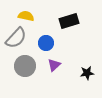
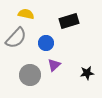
yellow semicircle: moved 2 px up
gray circle: moved 5 px right, 9 px down
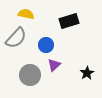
blue circle: moved 2 px down
black star: rotated 24 degrees counterclockwise
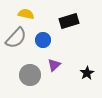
blue circle: moved 3 px left, 5 px up
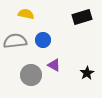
black rectangle: moved 13 px right, 4 px up
gray semicircle: moved 1 px left, 3 px down; rotated 140 degrees counterclockwise
purple triangle: rotated 48 degrees counterclockwise
gray circle: moved 1 px right
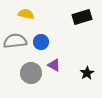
blue circle: moved 2 px left, 2 px down
gray circle: moved 2 px up
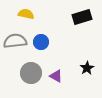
purple triangle: moved 2 px right, 11 px down
black star: moved 5 px up
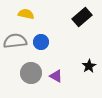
black rectangle: rotated 24 degrees counterclockwise
black star: moved 2 px right, 2 px up
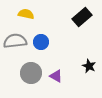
black star: rotated 16 degrees counterclockwise
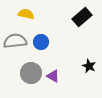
purple triangle: moved 3 px left
